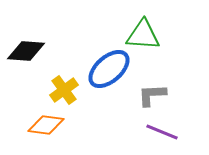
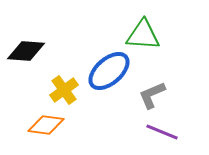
blue ellipse: moved 2 px down
gray L-shape: rotated 20 degrees counterclockwise
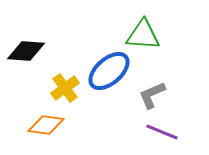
yellow cross: moved 1 px right, 2 px up
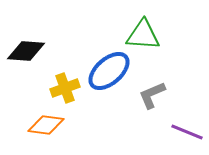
yellow cross: rotated 16 degrees clockwise
purple line: moved 25 px right
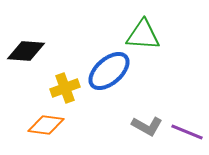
gray L-shape: moved 5 px left, 31 px down; rotated 128 degrees counterclockwise
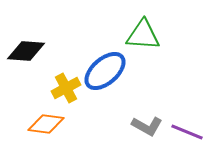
blue ellipse: moved 4 px left
yellow cross: moved 1 px right; rotated 8 degrees counterclockwise
orange diamond: moved 1 px up
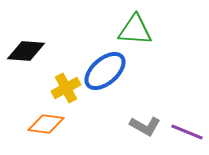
green triangle: moved 8 px left, 5 px up
gray L-shape: moved 2 px left
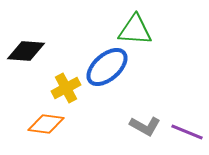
blue ellipse: moved 2 px right, 4 px up
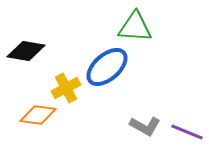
green triangle: moved 3 px up
black diamond: rotated 6 degrees clockwise
orange diamond: moved 8 px left, 9 px up
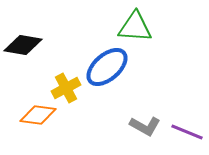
black diamond: moved 3 px left, 6 px up
